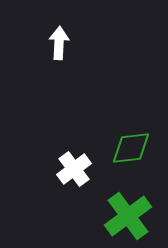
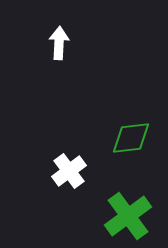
green diamond: moved 10 px up
white cross: moved 5 px left, 2 px down
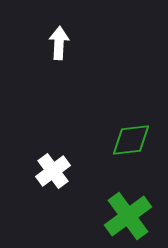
green diamond: moved 2 px down
white cross: moved 16 px left
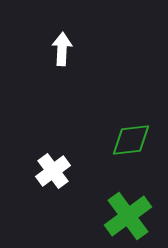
white arrow: moved 3 px right, 6 px down
